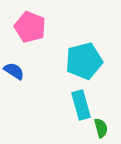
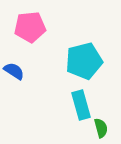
pink pentagon: rotated 28 degrees counterclockwise
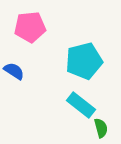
cyan rectangle: rotated 36 degrees counterclockwise
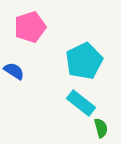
pink pentagon: rotated 12 degrees counterclockwise
cyan pentagon: rotated 12 degrees counterclockwise
cyan rectangle: moved 2 px up
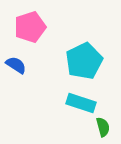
blue semicircle: moved 2 px right, 6 px up
cyan rectangle: rotated 20 degrees counterclockwise
green semicircle: moved 2 px right, 1 px up
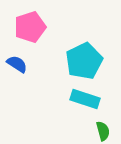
blue semicircle: moved 1 px right, 1 px up
cyan rectangle: moved 4 px right, 4 px up
green semicircle: moved 4 px down
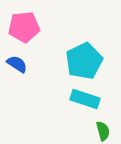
pink pentagon: moved 6 px left; rotated 12 degrees clockwise
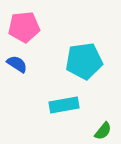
cyan pentagon: rotated 18 degrees clockwise
cyan rectangle: moved 21 px left, 6 px down; rotated 28 degrees counterclockwise
green semicircle: rotated 54 degrees clockwise
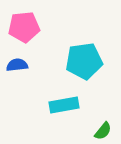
blue semicircle: moved 1 px down; rotated 40 degrees counterclockwise
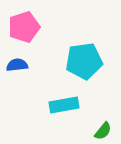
pink pentagon: rotated 12 degrees counterclockwise
